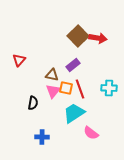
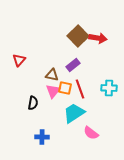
orange square: moved 1 px left
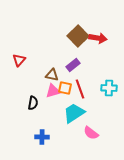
pink triangle: rotated 35 degrees clockwise
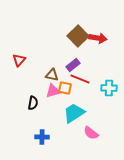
red line: moved 10 px up; rotated 48 degrees counterclockwise
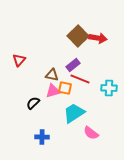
black semicircle: rotated 144 degrees counterclockwise
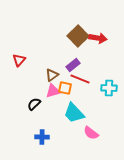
brown triangle: rotated 48 degrees counterclockwise
black semicircle: moved 1 px right, 1 px down
cyan trapezoid: rotated 100 degrees counterclockwise
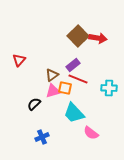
red line: moved 2 px left
blue cross: rotated 24 degrees counterclockwise
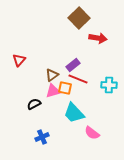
brown square: moved 1 px right, 18 px up
cyan cross: moved 3 px up
black semicircle: rotated 16 degrees clockwise
pink semicircle: moved 1 px right
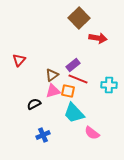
orange square: moved 3 px right, 3 px down
blue cross: moved 1 px right, 2 px up
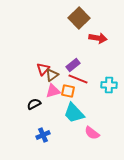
red triangle: moved 24 px right, 9 px down
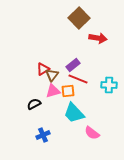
red triangle: rotated 16 degrees clockwise
brown triangle: rotated 16 degrees counterclockwise
orange square: rotated 16 degrees counterclockwise
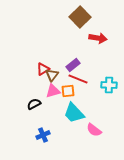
brown square: moved 1 px right, 1 px up
pink semicircle: moved 2 px right, 3 px up
